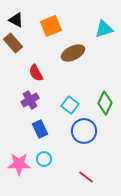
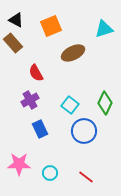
cyan circle: moved 6 px right, 14 px down
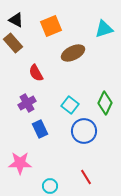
purple cross: moved 3 px left, 3 px down
pink star: moved 1 px right, 1 px up
cyan circle: moved 13 px down
red line: rotated 21 degrees clockwise
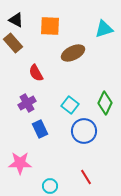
orange square: moved 1 px left; rotated 25 degrees clockwise
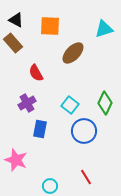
brown ellipse: rotated 20 degrees counterclockwise
blue rectangle: rotated 36 degrees clockwise
pink star: moved 4 px left, 3 px up; rotated 20 degrees clockwise
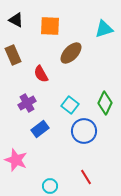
brown rectangle: moved 12 px down; rotated 18 degrees clockwise
brown ellipse: moved 2 px left
red semicircle: moved 5 px right, 1 px down
blue rectangle: rotated 42 degrees clockwise
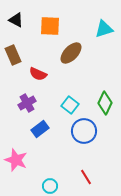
red semicircle: moved 3 px left; rotated 36 degrees counterclockwise
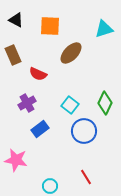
pink star: rotated 10 degrees counterclockwise
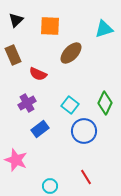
black triangle: rotated 49 degrees clockwise
pink star: rotated 10 degrees clockwise
